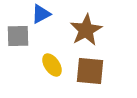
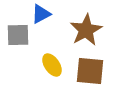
gray square: moved 1 px up
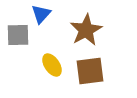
blue triangle: rotated 20 degrees counterclockwise
brown square: rotated 12 degrees counterclockwise
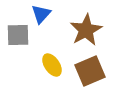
brown square: rotated 16 degrees counterclockwise
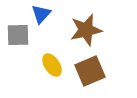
brown star: rotated 16 degrees clockwise
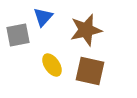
blue triangle: moved 2 px right, 3 px down
gray square: rotated 10 degrees counterclockwise
brown square: rotated 36 degrees clockwise
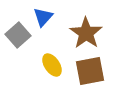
brown star: moved 3 px down; rotated 24 degrees counterclockwise
gray square: rotated 30 degrees counterclockwise
brown square: rotated 24 degrees counterclockwise
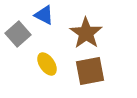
blue triangle: moved 1 px right, 2 px up; rotated 45 degrees counterclockwise
gray square: moved 1 px up
yellow ellipse: moved 5 px left, 1 px up
